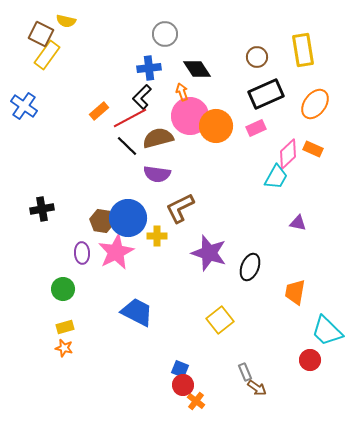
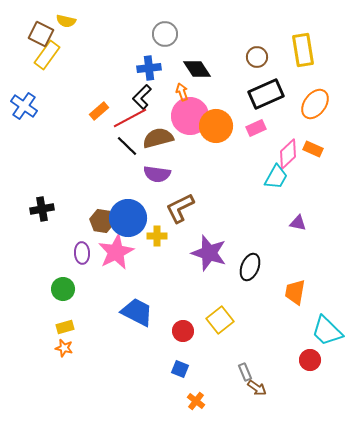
red circle at (183, 385): moved 54 px up
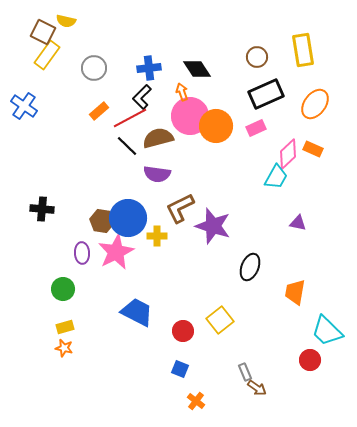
brown square at (41, 34): moved 2 px right, 2 px up
gray circle at (165, 34): moved 71 px left, 34 px down
black cross at (42, 209): rotated 15 degrees clockwise
purple star at (209, 253): moved 4 px right, 27 px up
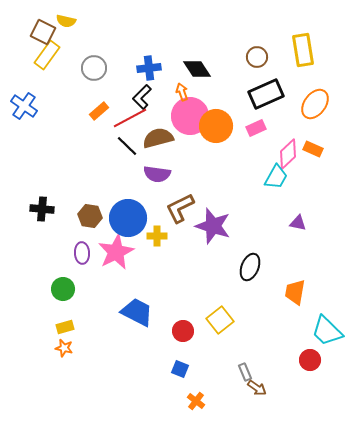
brown hexagon at (102, 221): moved 12 px left, 5 px up
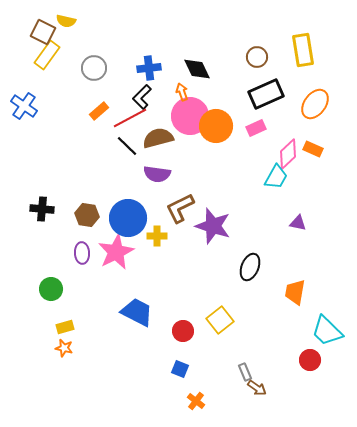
black diamond at (197, 69): rotated 8 degrees clockwise
brown hexagon at (90, 216): moved 3 px left, 1 px up
green circle at (63, 289): moved 12 px left
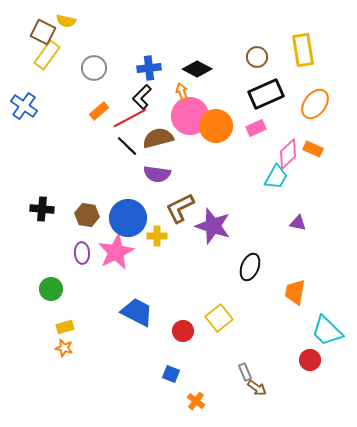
black diamond at (197, 69): rotated 36 degrees counterclockwise
yellow square at (220, 320): moved 1 px left, 2 px up
blue square at (180, 369): moved 9 px left, 5 px down
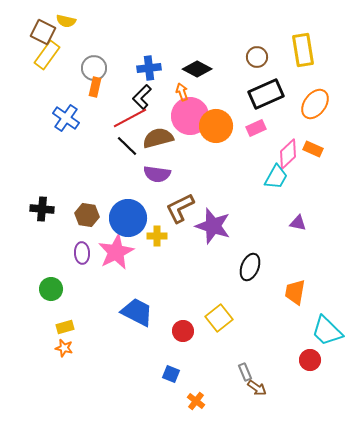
blue cross at (24, 106): moved 42 px right, 12 px down
orange rectangle at (99, 111): moved 4 px left, 24 px up; rotated 36 degrees counterclockwise
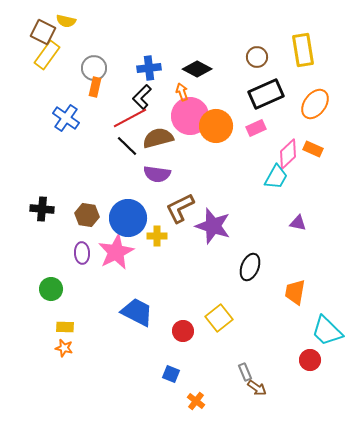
yellow rectangle at (65, 327): rotated 18 degrees clockwise
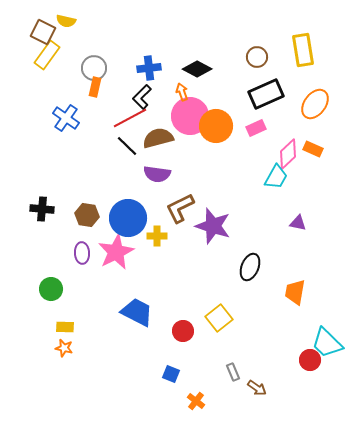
cyan trapezoid at (327, 331): moved 12 px down
gray rectangle at (245, 372): moved 12 px left
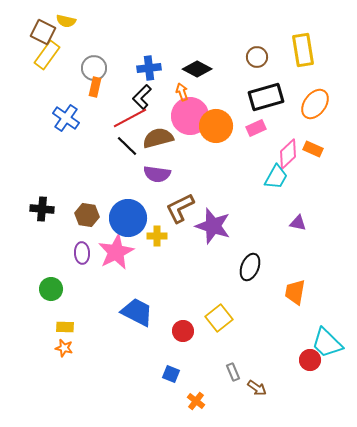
black rectangle at (266, 94): moved 3 px down; rotated 8 degrees clockwise
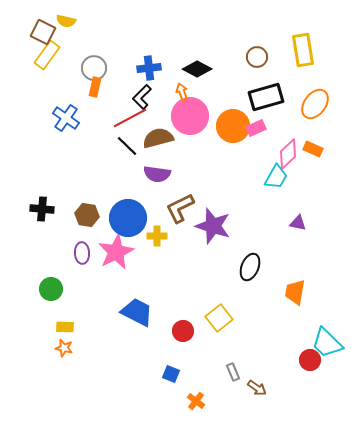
orange circle at (216, 126): moved 17 px right
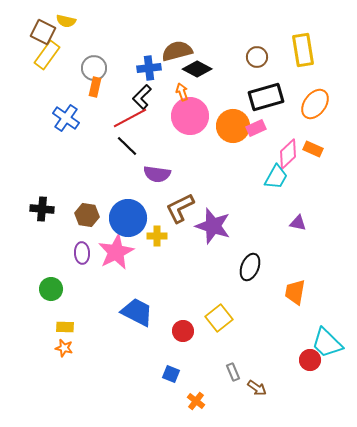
brown semicircle at (158, 138): moved 19 px right, 87 px up
